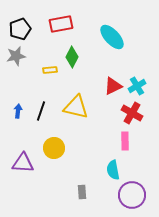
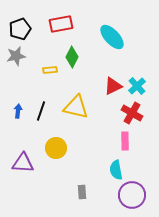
cyan cross: rotated 12 degrees counterclockwise
yellow circle: moved 2 px right
cyan semicircle: moved 3 px right
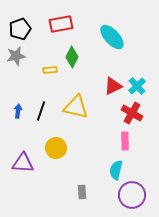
cyan semicircle: rotated 24 degrees clockwise
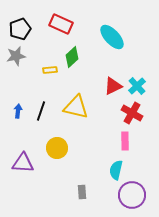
red rectangle: rotated 35 degrees clockwise
green diamond: rotated 20 degrees clockwise
yellow circle: moved 1 px right
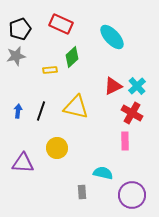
cyan semicircle: moved 13 px left, 3 px down; rotated 90 degrees clockwise
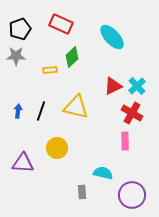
gray star: rotated 12 degrees clockwise
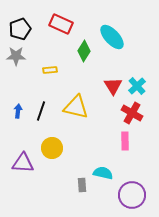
green diamond: moved 12 px right, 6 px up; rotated 15 degrees counterclockwise
red triangle: rotated 36 degrees counterclockwise
yellow circle: moved 5 px left
gray rectangle: moved 7 px up
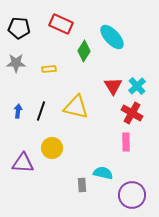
black pentagon: moved 1 px left, 1 px up; rotated 25 degrees clockwise
gray star: moved 7 px down
yellow rectangle: moved 1 px left, 1 px up
pink rectangle: moved 1 px right, 1 px down
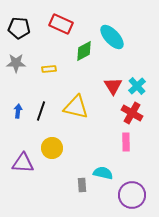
green diamond: rotated 30 degrees clockwise
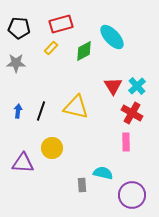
red rectangle: rotated 40 degrees counterclockwise
yellow rectangle: moved 2 px right, 21 px up; rotated 40 degrees counterclockwise
